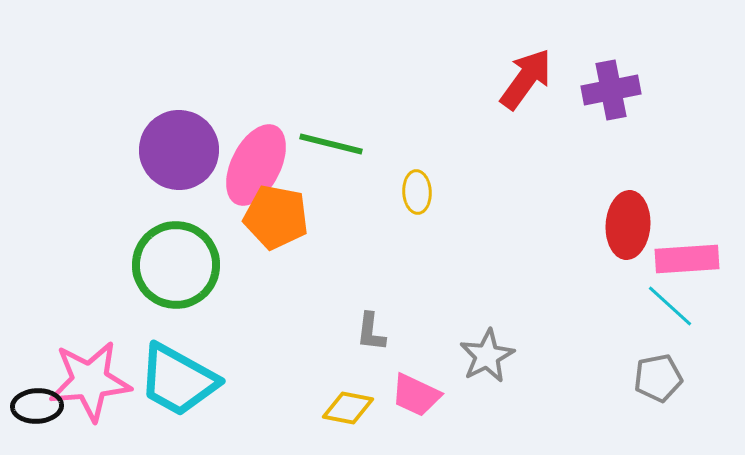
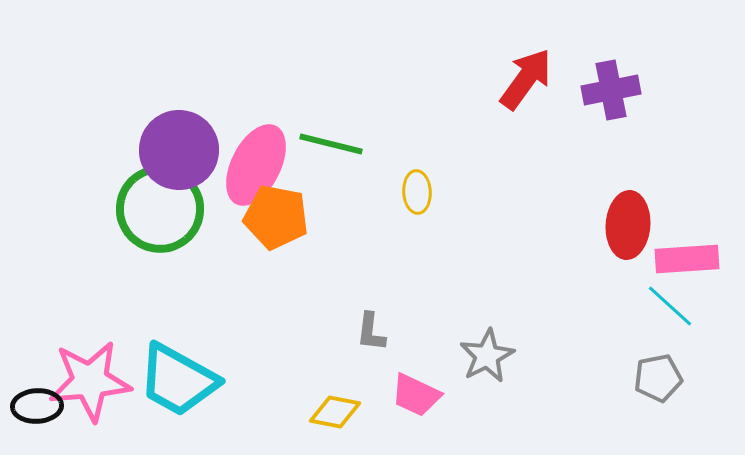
green circle: moved 16 px left, 56 px up
yellow diamond: moved 13 px left, 4 px down
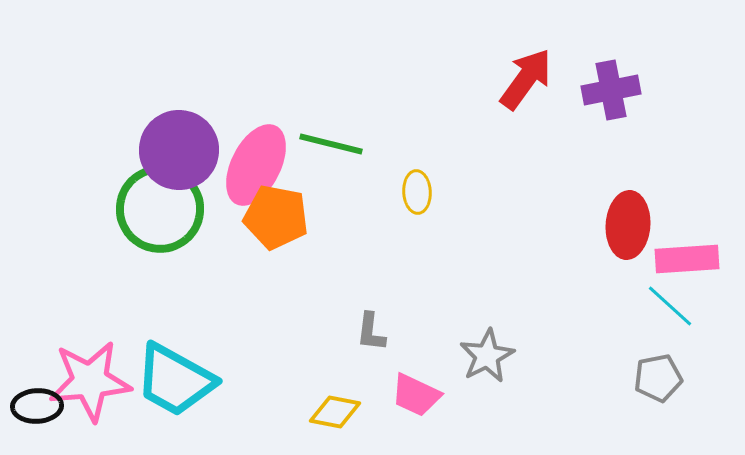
cyan trapezoid: moved 3 px left
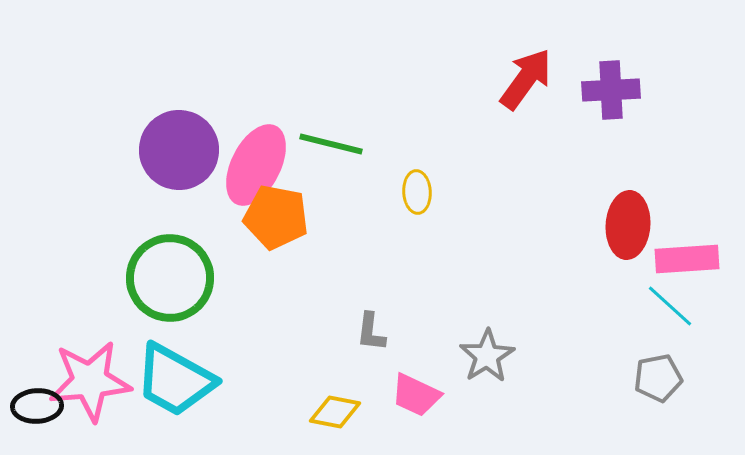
purple cross: rotated 8 degrees clockwise
green circle: moved 10 px right, 69 px down
gray star: rotated 4 degrees counterclockwise
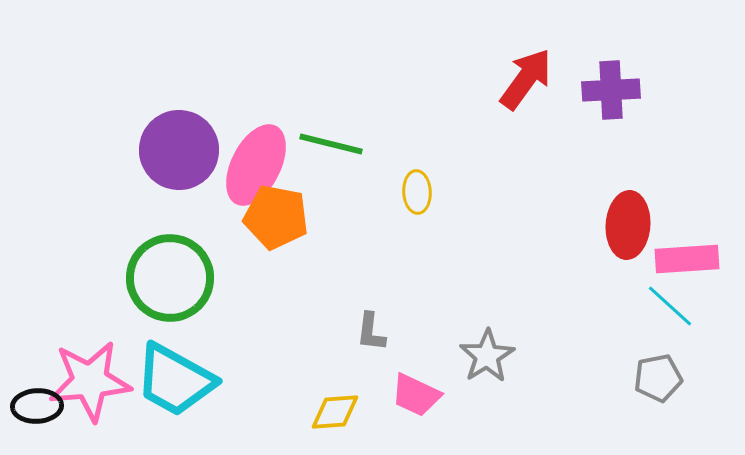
yellow diamond: rotated 15 degrees counterclockwise
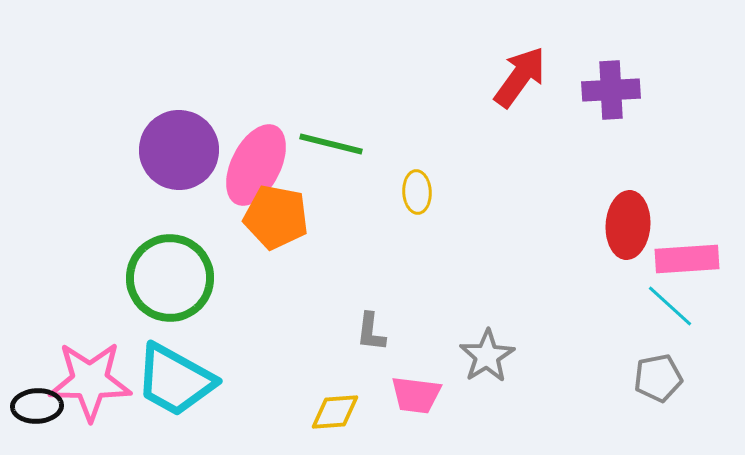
red arrow: moved 6 px left, 2 px up
pink star: rotated 6 degrees clockwise
pink trapezoid: rotated 18 degrees counterclockwise
